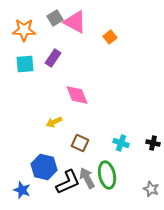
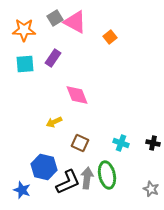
gray arrow: rotated 35 degrees clockwise
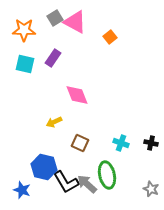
cyan square: rotated 18 degrees clockwise
black cross: moved 2 px left
gray arrow: moved 6 px down; rotated 55 degrees counterclockwise
black L-shape: moved 2 px left; rotated 84 degrees clockwise
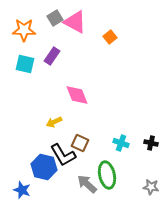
purple rectangle: moved 1 px left, 2 px up
black L-shape: moved 3 px left, 27 px up
gray star: moved 2 px up; rotated 14 degrees counterclockwise
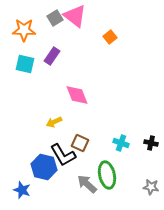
pink triangle: moved 6 px up; rotated 10 degrees clockwise
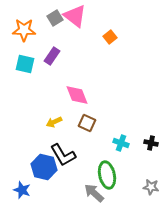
brown square: moved 7 px right, 20 px up
gray arrow: moved 7 px right, 9 px down
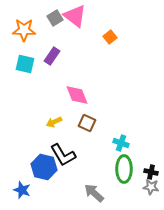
black cross: moved 29 px down
green ellipse: moved 17 px right, 6 px up; rotated 12 degrees clockwise
